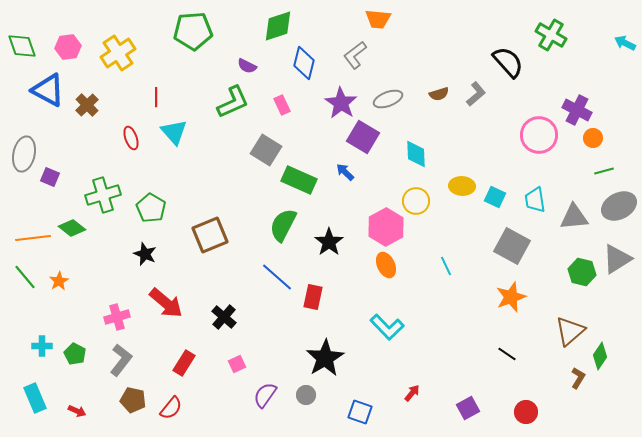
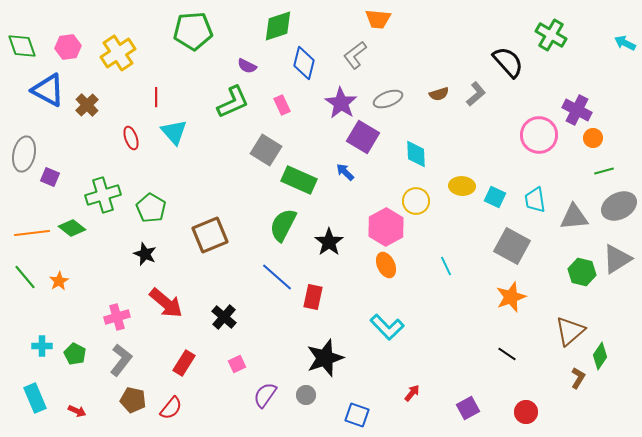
orange line at (33, 238): moved 1 px left, 5 px up
black star at (325, 358): rotated 12 degrees clockwise
blue square at (360, 412): moved 3 px left, 3 px down
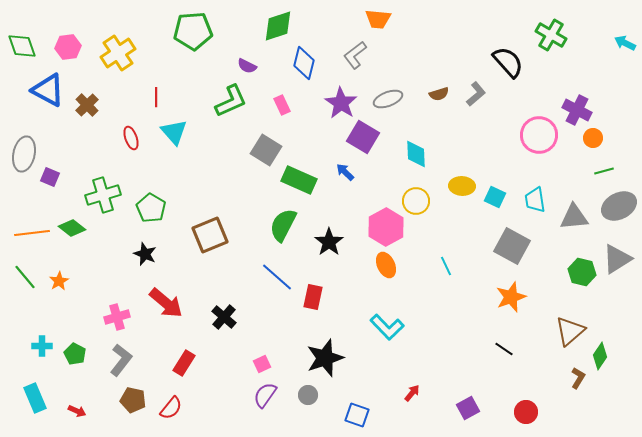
green L-shape at (233, 102): moved 2 px left, 1 px up
black line at (507, 354): moved 3 px left, 5 px up
pink square at (237, 364): moved 25 px right
gray circle at (306, 395): moved 2 px right
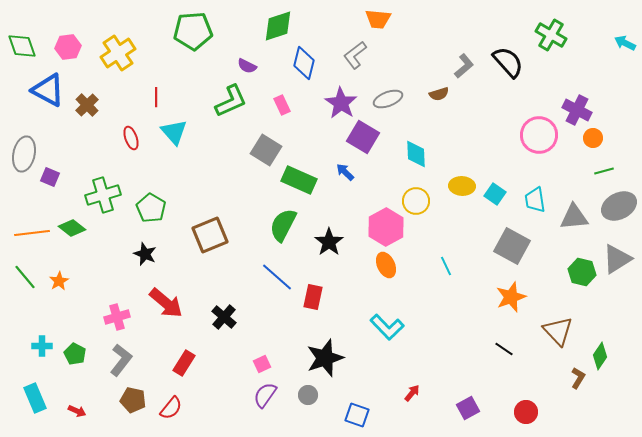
gray L-shape at (476, 94): moved 12 px left, 28 px up
cyan square at (495, 197): moved 3 px up; rotated 10 degrees clockwise
brown triangle at (570, 331): moved 12 px left; rotated 32 degrees counterclockwise
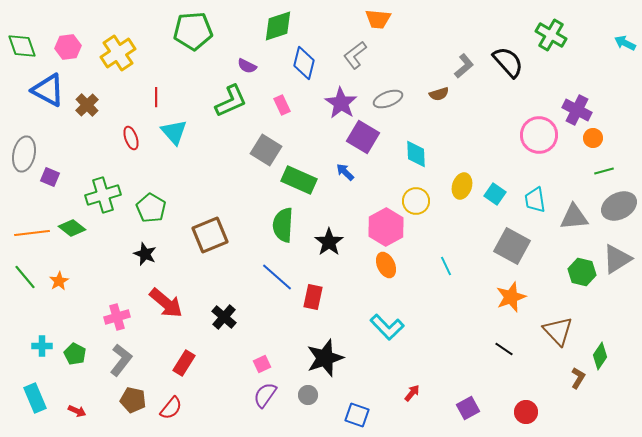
yellow ellipse at (462, 186): rotated 75 degrees counterclockwise
green semicircle at (283, 225): rotated 24 degrees counterclockwise
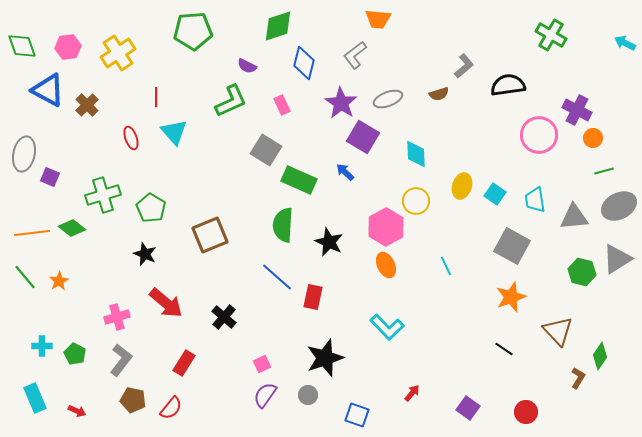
black semicircle at (508, 62): moved 23 px down; rotated 56 degrees counterclockwise
black star at (329, 242): rotated 12 degrees counterclockwise
purple square at (468, 408): rotated 25 degrees counterclockwise
